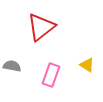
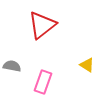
red triangle: moved 1 px right, 2 px up
pink rectangle: moved 8 px left, 7 px down
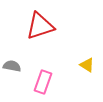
red triangle: moved 2 px left, 1 px down; rotated 20 degrees clockwise
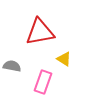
red triangle: moved 6 px down; rotated 8 degrees clockwise
yellow triangle: moved 23 px left, 6 px up
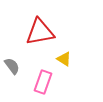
gray semicircle: rotated 42 degrees clockwise
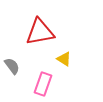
pink rectangle: moved 2 px down
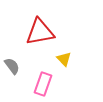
yellow triangle: rotated 14 degrees clockwise
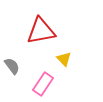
red triangle: moved 1 px right, 1 px up
pink rectangle: rotated 15 degrees clockwise
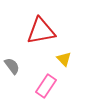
pink rectangle: moved 3 px right, 2 px down
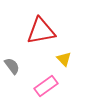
pink rectangle: rotated 20 degrees clockwise
